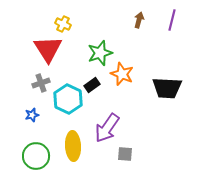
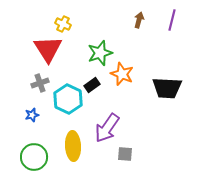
gray cross: moved 1 px left
green circle: moved 2 px left, 1 px down
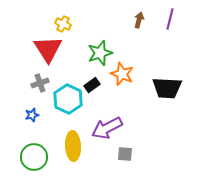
purple line: moved 2 px left, 1 px up
purple arrow: rotated 28 degrees clockwise
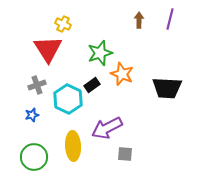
brown arrow: rotated 14 degrees counterclockwise
gray cross: moved 3 px left, 2 px down
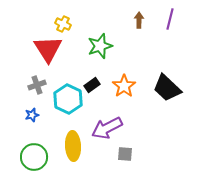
green star: moved 7 px up
orange star: moved 2 px right, 12 px down; rotated 15 degrees clockwise
black trapezoid: rotated 40 degrees clockwise
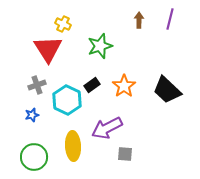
black trapezoid: moved 2 px down
cyan hexagon: moved 1 px left, 1 px down
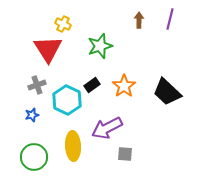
black trapezoid: moved 2 px down
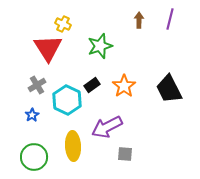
red triangle: moved 1 px up
gray cross: rotated 12 degrees counterclockwise
black trapezoid: moved 2 px right, 3 px up; rotated 20 degrees clockwise
blue star: rotated 16 degrees counterclockwise
purple arrow: moved 1 px up
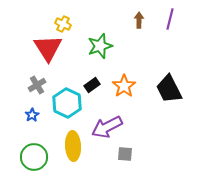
cyan hexagon: moved 3 px down
